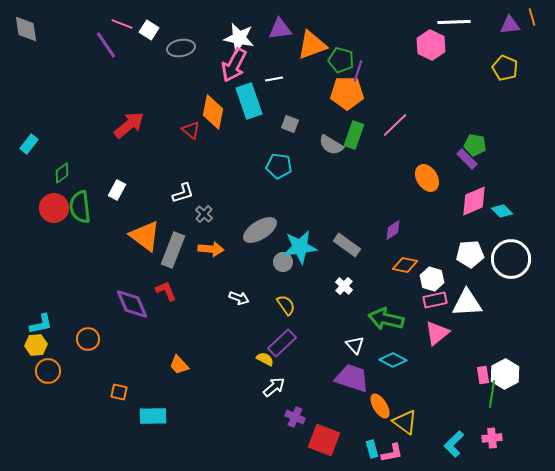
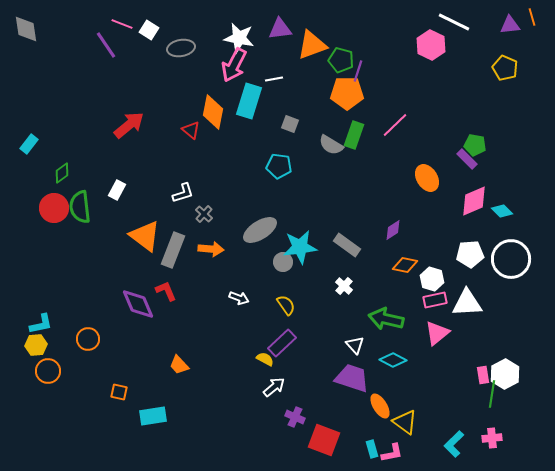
white line at (454, 22): rotated 28 degrees clockwise
cyan rectangle at (249, 101): rotated 36 degrees clockwise
purple diamond at (132, 304): moved 6 px right
cyan rectangle at (153, 416): rotated 8 degrees counterclockwise
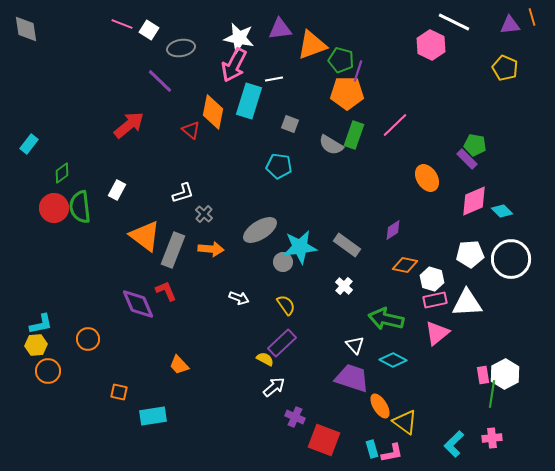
purple line at (106, 45): moved 54 px right, 36 px down; rotated 12 degrees counterclockwise
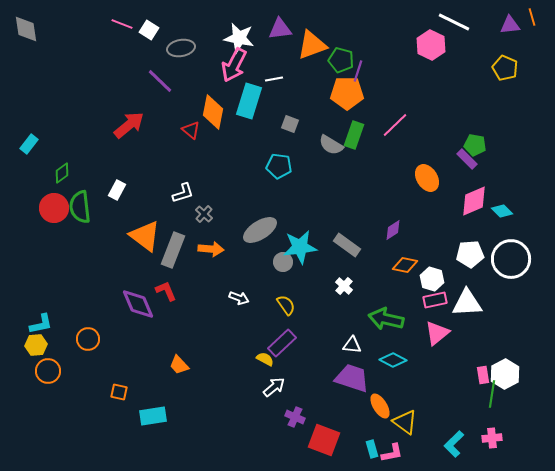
white triangle at (355, 345): moved 3 px left; rotated 42 degrees counterclockwise
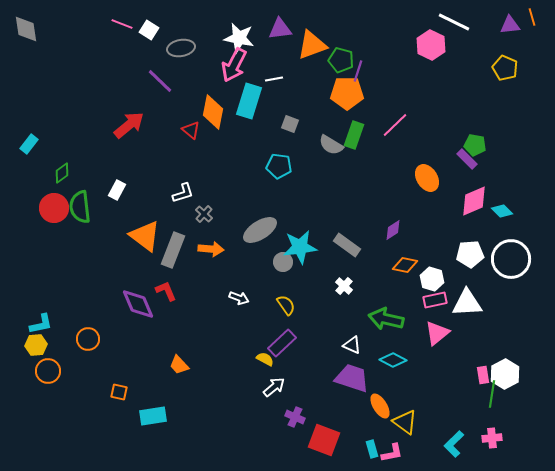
white triangle at (352, 345): rotated 18 degrees clockwise
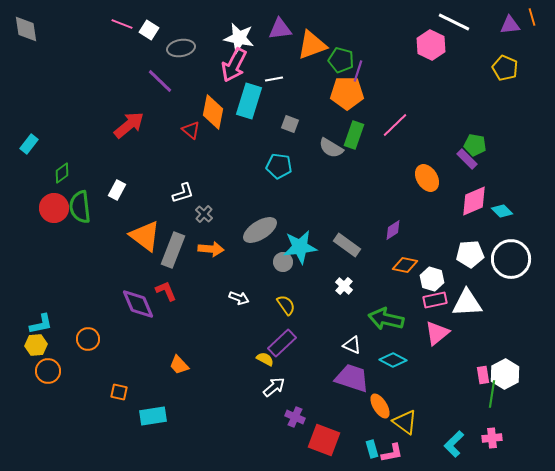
gray semicircle at (331, 145): moved 3 px down
